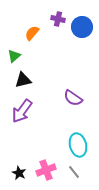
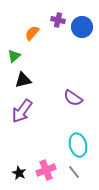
purple cross: moved 1 px down
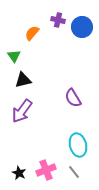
green triangle: rotated 24 degrees counterclockwise
purple semicircle: rotated 24 degrees clockwise
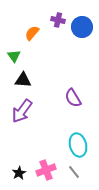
black triangle: rotated 18 degrees clockwise
black star: rotated 16 degrees clockwise
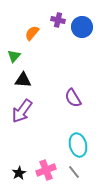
green triangle: rotated 16 degrees clockwise
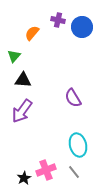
black star: moved 5 px right, 5 px down
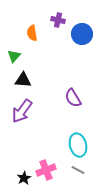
blue circle: moved 7 px down
orange semicircle: rotated 49 degrees counterclockwise
gray line: moved 4 px right, 2 px up; rotated 24 degrees counterclockwise
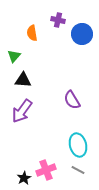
purple semicircle: moved 1 px left, 2 px down
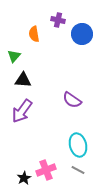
orange semicircle: moved 2 px right, 1 px down
purple semicircle: rotated 24 degrees counterclockwise
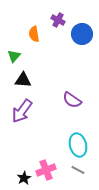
purple cross: rotated 16 degrees clockwise
